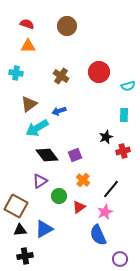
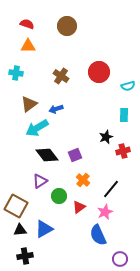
blue arrow: moved 3 px left, 2 px up
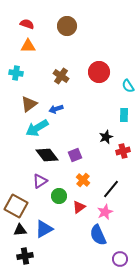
cyan semicircle: rotated 72 degrees clockwise
